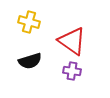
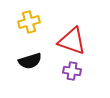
yellow cross: rotated 30 degrees counterclockwise
red triangle: rotated 16 degrees counterclockwise
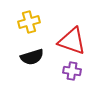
black semicircle: moved 2 px right, 4 px up
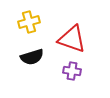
red triangle: moved 2 px up
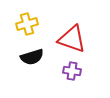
yellow cross: moved 2 px left, 2 px down
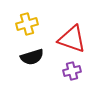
purple cross: rotated 24 degrees counterclockwise
